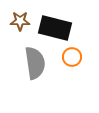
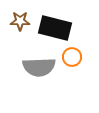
gray semicircle: moved 4 px right, 4 px down; rotated 96 degrees clockwise
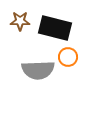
orange circle: moved 4 px left
gray semicircle: moved 1 px left, 3 px down
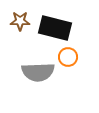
gray semicircle: moved 2 px down
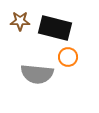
gray semicircle: moved 1 px left, 2 px down; rotated 8 degrees clockwise
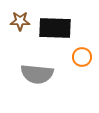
black rectangle: rotated 12 degrees counterclockwise
orange circle: moved 14 px right
